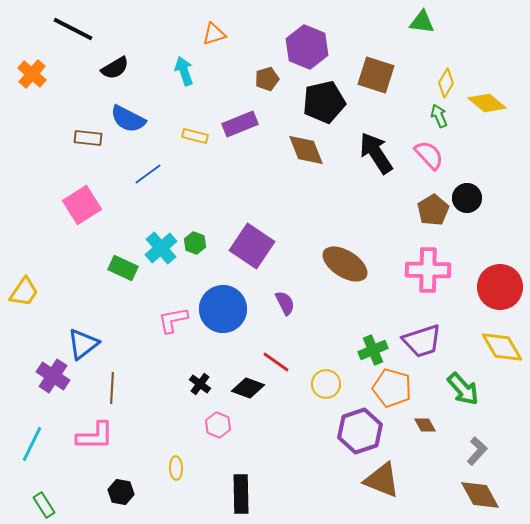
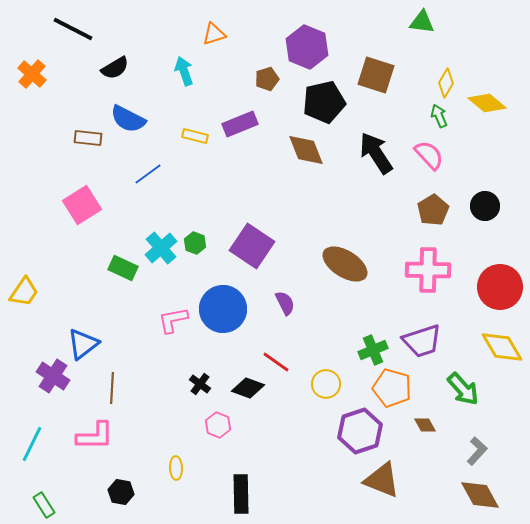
black circle at (467, 198): moved 18 px right, 8 px down
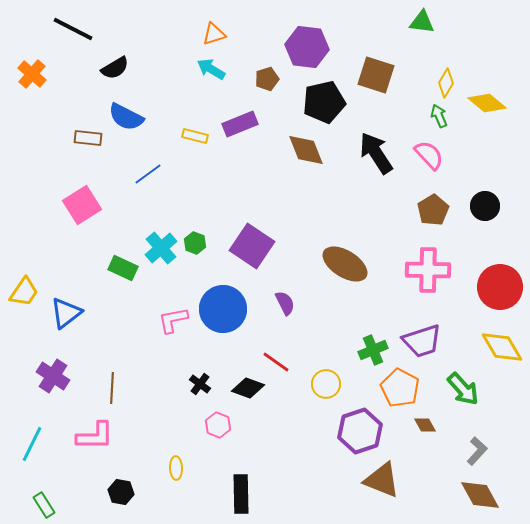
purple hexagon at (307, 47): rotated 15 degrees counterclockwise
cyan arrow at (184, 71): moved 27 px right, 2 px up; rotated 40 degrees counterclockwise
blue semicircle at (128, 119): moved 2 px left, 2 px up
blue triangle at (83, 344): moved 17 px left, 31 px up
orange pentagon at (392, 388): moved 8 px right; rotated 12 degrees clockwise
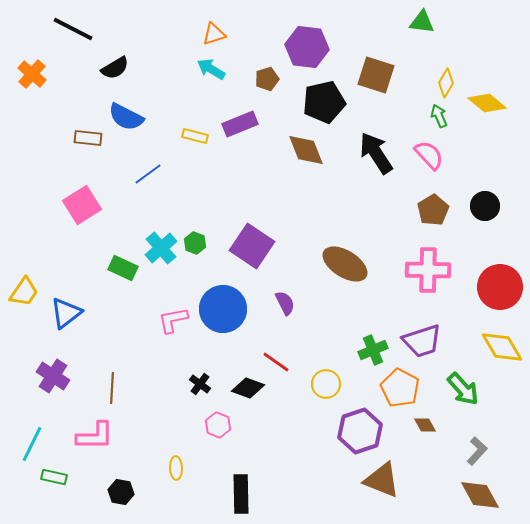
green rectangle at (44, 505): moved 10 px right, 28 px up; rotated 45 degrees counterclockwise
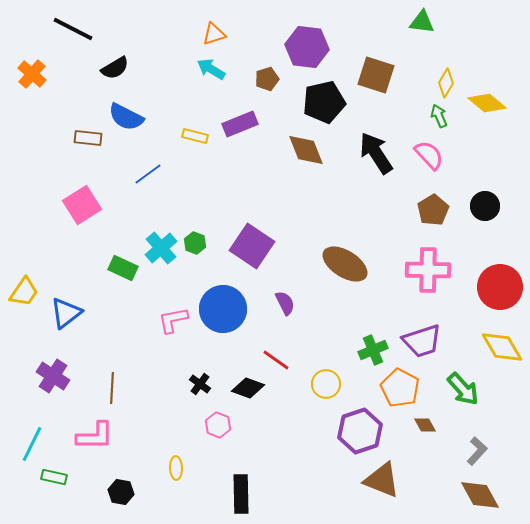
red line at (276, 362): moved 2 px up
